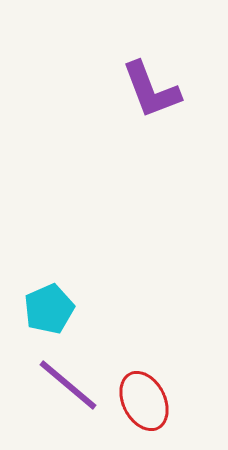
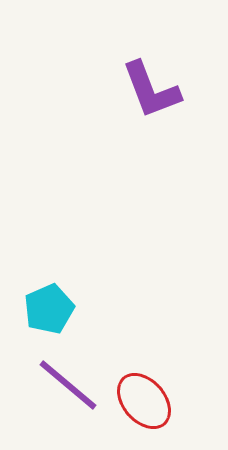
red ellipse: rotated 14 degrees counterclockwise
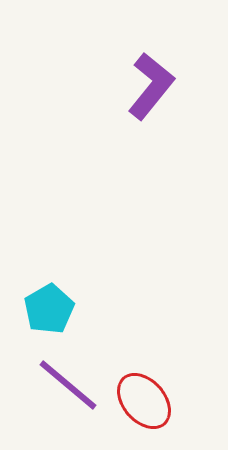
purple L-shape: moved 4 px up; rotated 120 degrees counterclockwise
cyan pentagon: rotated 6 degrees counterclockwise
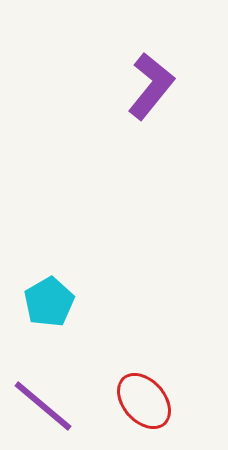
cyan pentagon: moved 7 px up
purple line: moved 25 px left, 21 px down
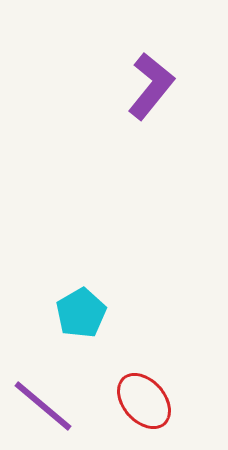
cyan pentagon: moved 32 px right, 11 px down
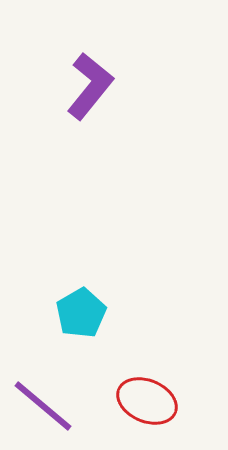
purple L-shape: moved 61 px left
red ellipse: moved 3 px right; rotated 26 degrees counterclockwise
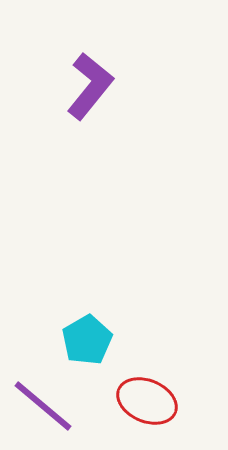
cyan pentagon: moved 6 px right, 27 px down
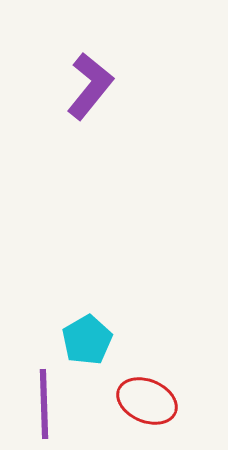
purple line: moved 1 px right, 2 px up; rotated 48 degrees clockwise
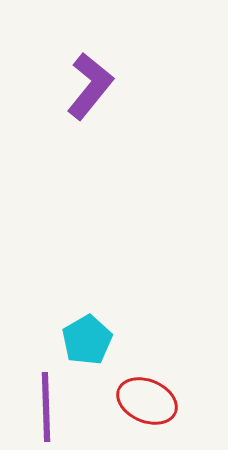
purple line: moved 2 px right, 3 px down
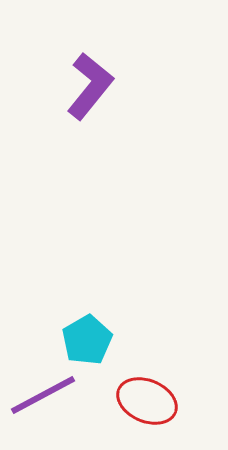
purple line: moved 3 px left, 12 px up; rotated 64 degrees clockwise
